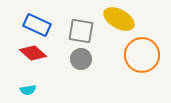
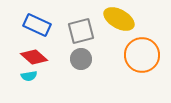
gray square: rotated 24 degrees counterclockwise
red diamond: moved 1 px right, 4 px down
cyan semicircle: moved 1 px right, 14 px up
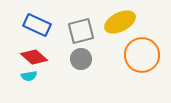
yellow ellipse: moved 1 px right, 3 px down; rotated 56 degrees counterclockwise
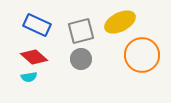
cyan semicircle: moved 1 px down
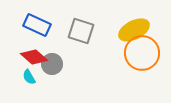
yellow ellipse: moved 14 px right, 8 px down
gray square: rotated 32 degrees clockwise
orange circle: moved 2 px up
gray circle: moved 29 px left, 5 px down
cyan semicircle: rotated 70 degrees clockwise
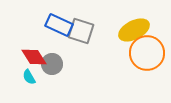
blue rectangle: moved 22 px right
orange circle: moved 5 px right
red diamond: rotated 16 degrees clockwise
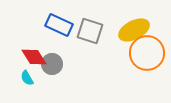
gray square: moved 9 px right
cyan semicircle: moved 2 px left, 1 px down
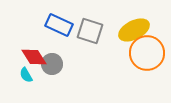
cyan semicircle: moved 1 px left, 3 px up
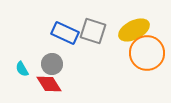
blue rectangle: moved 6 px right, 8 px down
gray square: moved 3 px right
red diamond: moved 15 px right, 27 px down
cyan semicircle: moved 4 px left, 6 px up
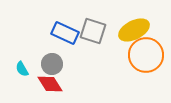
orange circle: moved 1 px left, 2 px down
red diamond: moved 1 px right
